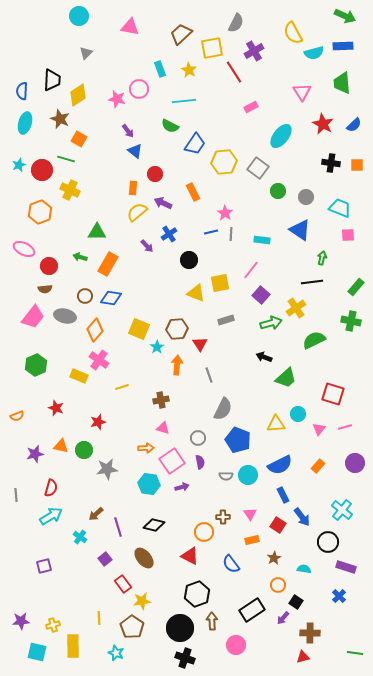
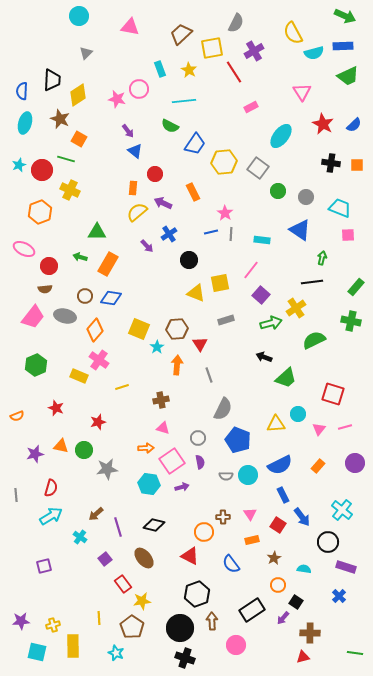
green trapezoid at (342, 83): moved 6 px right, 7 px up; rotated 110 degrees counterclockwise
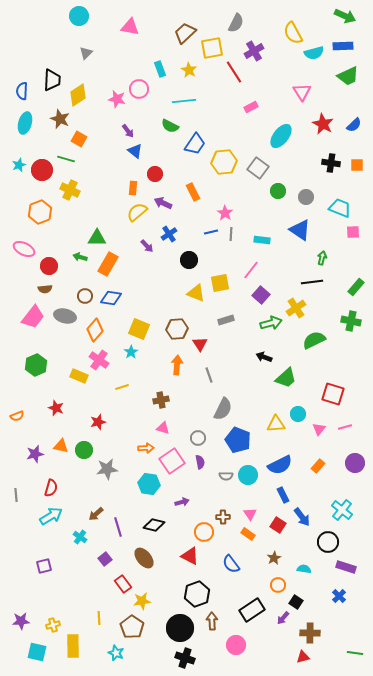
brown trapezoid at (181, 34): moved 4 px right, 1 px up
green triangle at (97, 232): moved 6 px down
pink square at (348, 235): moved 5 px right, 3 px up
cyan star at (157, 347): moved 26 px left, 5 px down
purple arrow at (182, 487): moved 15 px down
orange rectangle at (252, 540): moved 4 px left, 6 px up; rotated 48 degrees clockwise
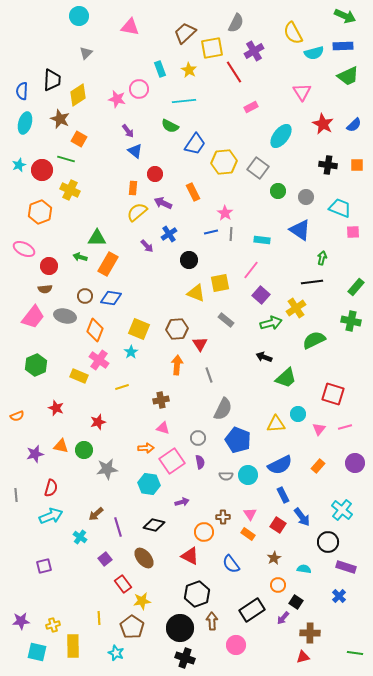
black cross at (331, 163): moved 3 px left, 2 px down
gray rectangle at (226, 320): rotated 56 degrees clockwise
orange diamond at (95, 330): rotated 20 degrees counterclockwise
cyan arrow at (51, 516): rotated 10 degrees clockwise
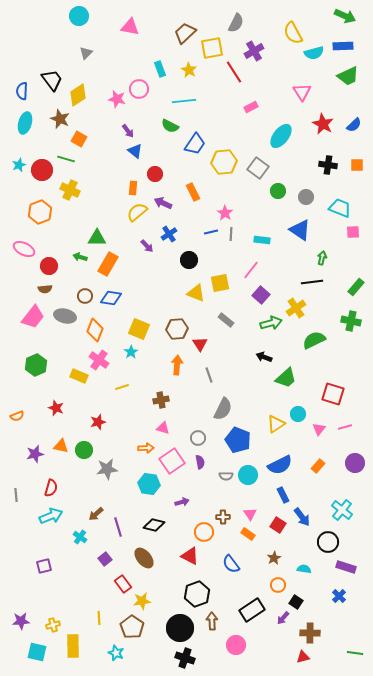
black trapezoid at (52, 80): rotated 40 degrees counterclockwise
yellow triangle at (276, 424): rotated 30 degrees counterclockwise
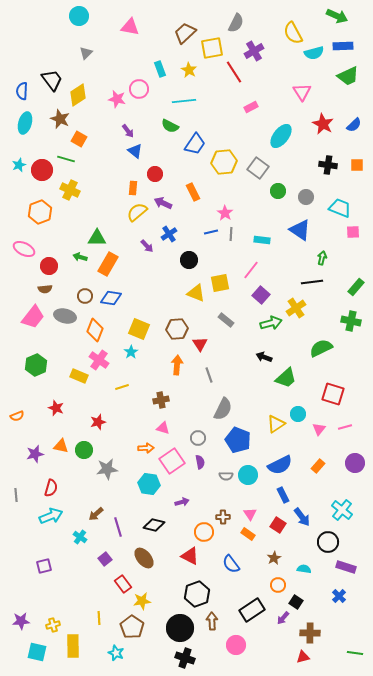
green arrow at (345, 16): moved 8 px left
green semicircle at (314, 340): moved 7 px right, 8 px down
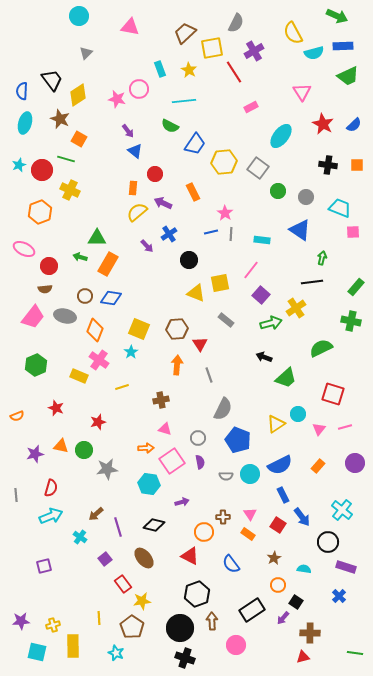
pink triangle at (163, 428): moved 2 px right, 1 px down
cyan circle at (248, 475): moved 2 px right, 1 px up
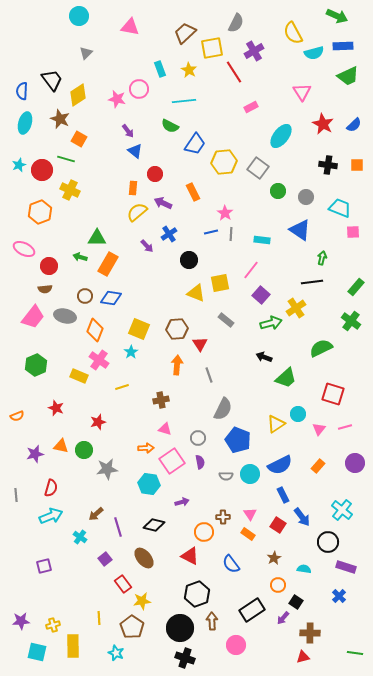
green cross at (351, 321): rotated 24 degrees clockwise
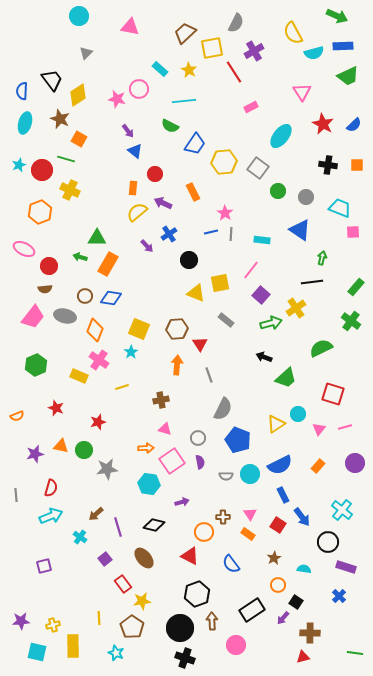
cyan rectangle at (160, 69): rotated 28 degrees counterclockwise
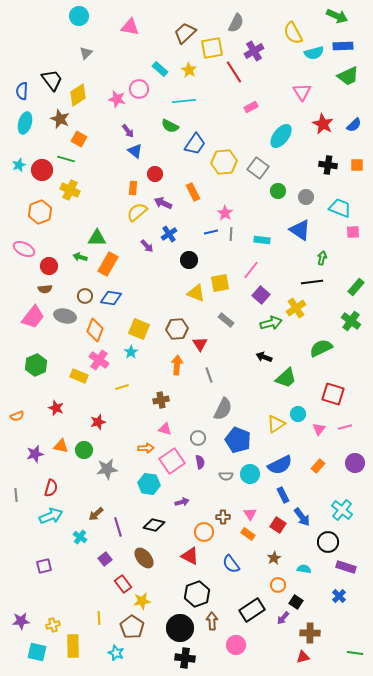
black cross at (185, 658): rotated 12 degrees counterclockwise
